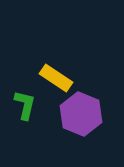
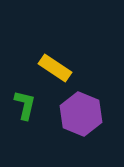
yellow rectangle: moved 1 px left, 10 px up
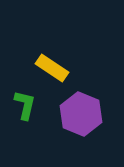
yellow rectangle: moved 3 px left
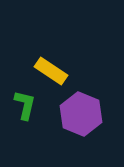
yellow rectangle: moved 1 px left, 3 px down
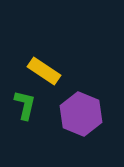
yellow rectangle: moved 7 px left
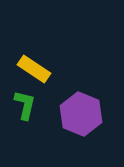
yellow rectangle: moved 10 px left, 2 px up
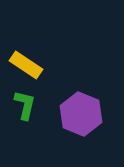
yellow rectangle: moved 8 px left, 4 px up
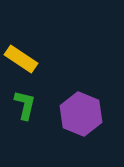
yellow rectangle: moved 5 px left, 6 px up
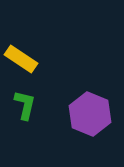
purple hexagon: moved 9 px right
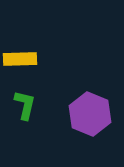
yellow rectangle: moved 1 px left; rotated 36 degrees counterclockwise
